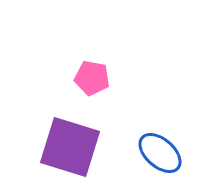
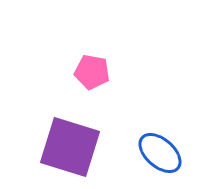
pink pentagon: moved 6 px up
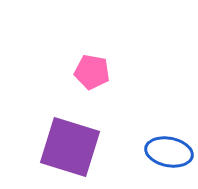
blue ellipse: moved 9 px right, 1 px up; rotated 30 degrees counterclockwise
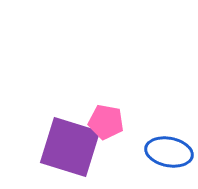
pink pentagon: moved 14 px right, 50 px down
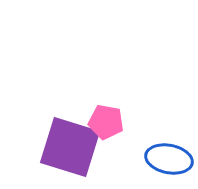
blue ellipse: moved 7 px down
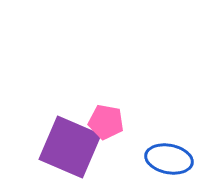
purple square: rotated 6 degrees clockwise
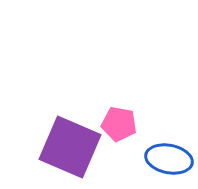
pink pentagon: moved 13 px right, 2 px down
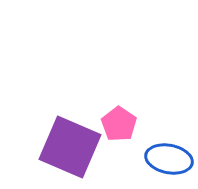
pink pentagon: rotated 24 degrees clockwise
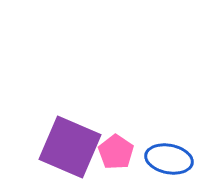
pink pentagon: moved 3 px left, 28 px down
